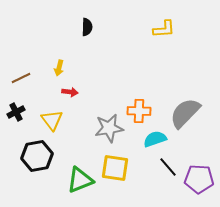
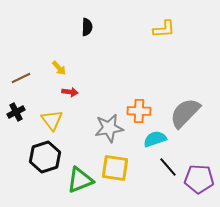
yellow arrow: rotated 56 degrees counterclockwise
black hexagon: moved 8 px right, 1 px down; rotated 8 degrees counterclockwise
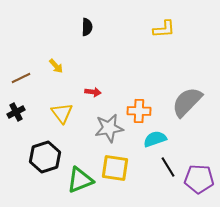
yellow arrow: moved 3 px left, 2 px up
red arrow: moved 23 px right
gray semicircle: moved 2 px right, 11 px up
yellow triangle: moved 10 px right, 7 px up
black line: rotated 10 degrees clockwise
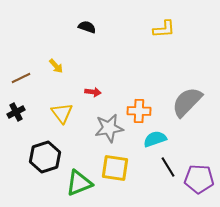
black semicircle: rotated 72 degrees counterclockwise
green triangle: moved 1 px left, 3 px down
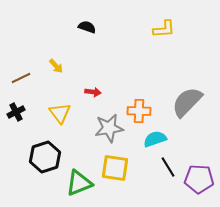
yellow triangle: moved 2 px left
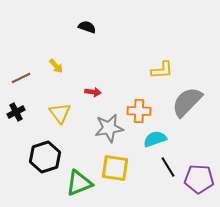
yellow L-shape: moved 2 px left, 41 px down
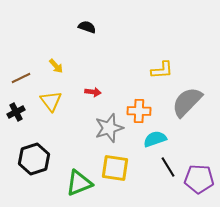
yellow triangle: moved 9 px left, 12 px up
gray star: rotated 8 degrees counterclockwise
black hexagon: moved 11 px left, 2 px down
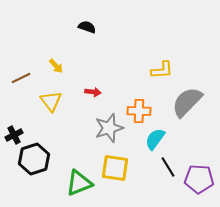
black cross: moved 2 px left, 23 px down
cyan semicircle: rotated 35 degrees counterclockwise
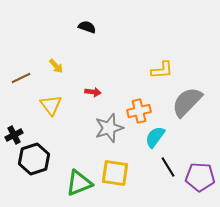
yellow triangle: moved 4 px down
orange cross: rotated 15 degrees counterclockwise
cyan semicircle: moved 2 px up
yellow square: moved 5 px down
purple pentagon: moved 1 px right, 2 px up
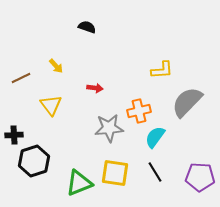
red arrow: moved 2 px right, 4 px up
gray star: rotated 12 degrees clockwise
black cross: rotated 24 degrees clockwise
black hexagon: moved 2 px down
black line: moved 13 px left, 5 px down
